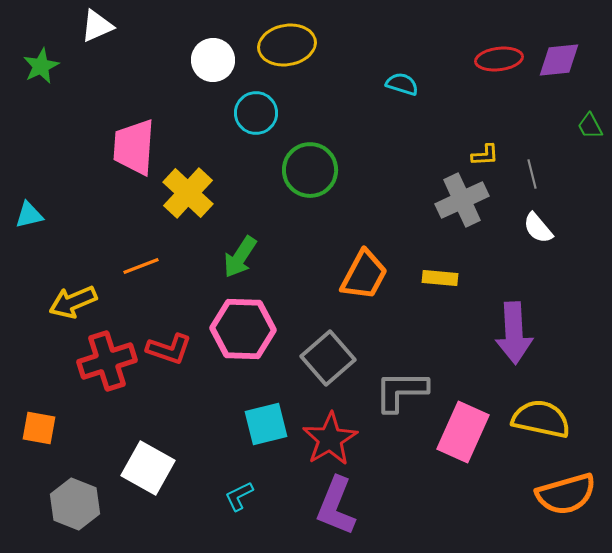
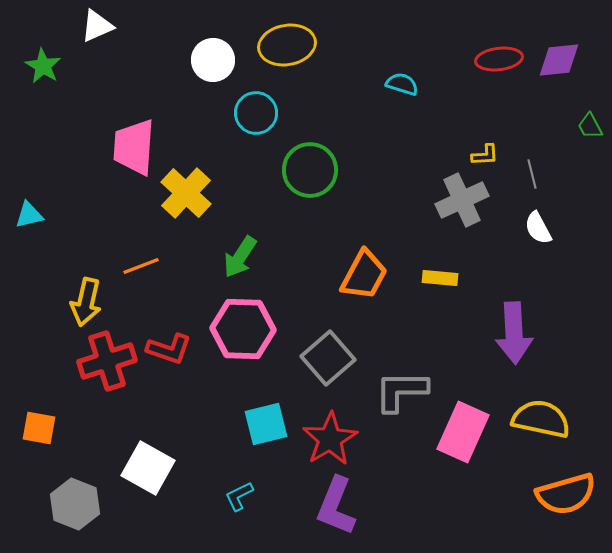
green star: moved 2 px right; rotated 15 degrees counterclockwise
yellow cross: moved 2 px left
white semicircle: rotated 12 degrees clockwise
yellow arrow: moved 13 px right; rotated 54 degrees counterclockwise
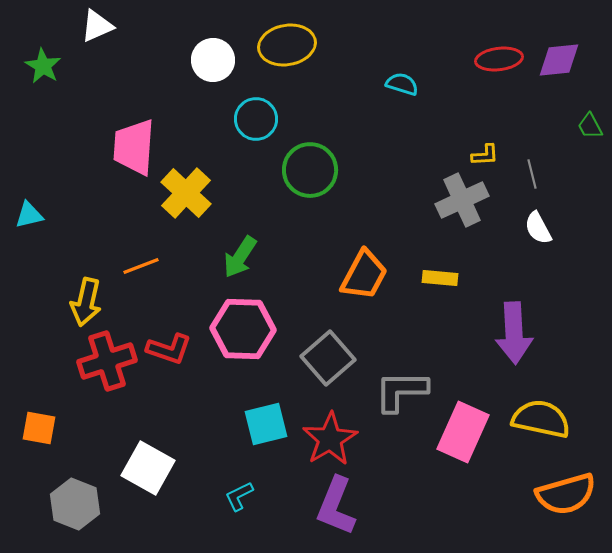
cyan circle: moved 6 px down
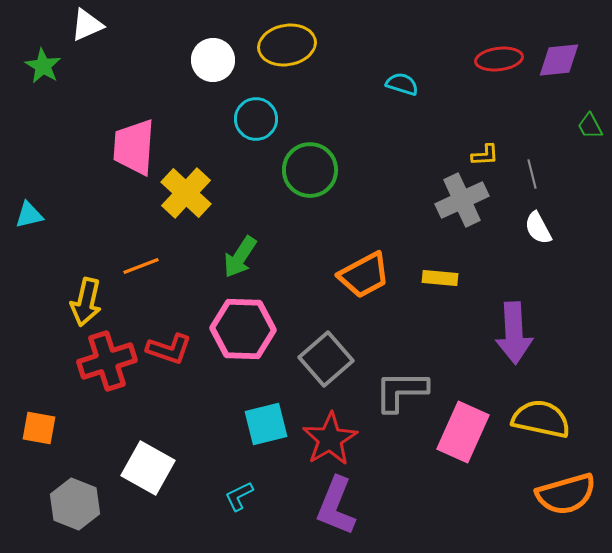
white triangle: moved 10 px left, 1 px up
orange trapezoid: rotated 34 degrees clockwise
gray square: moved 2 px left, 1 px down
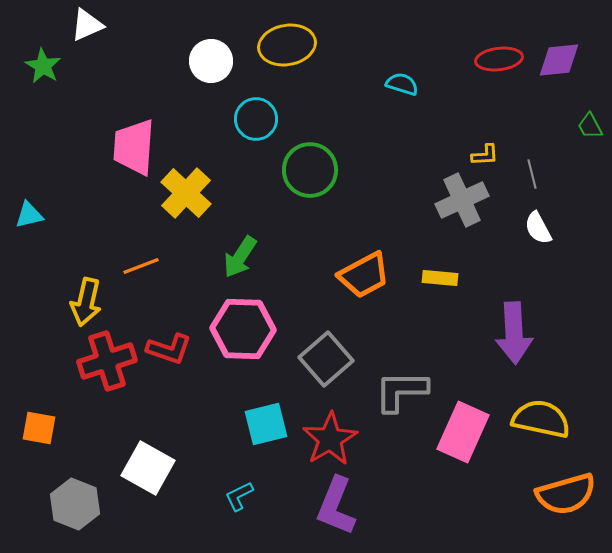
white circle: moved 2 px left, 1 px down
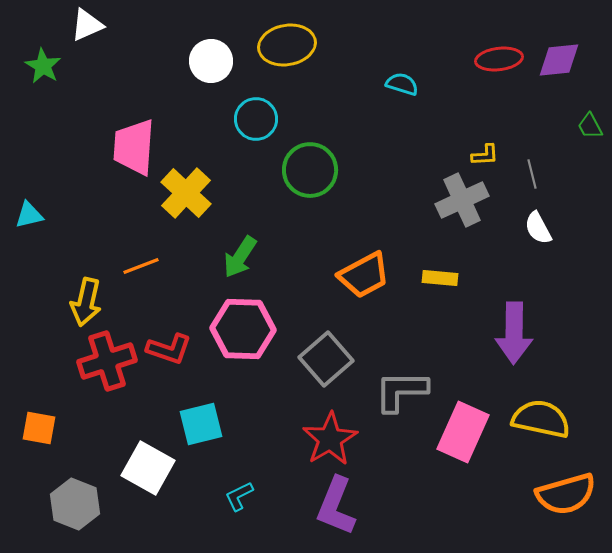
purple arrow: rotated 4 degrees clockwise
cyan square: moved 65 px left
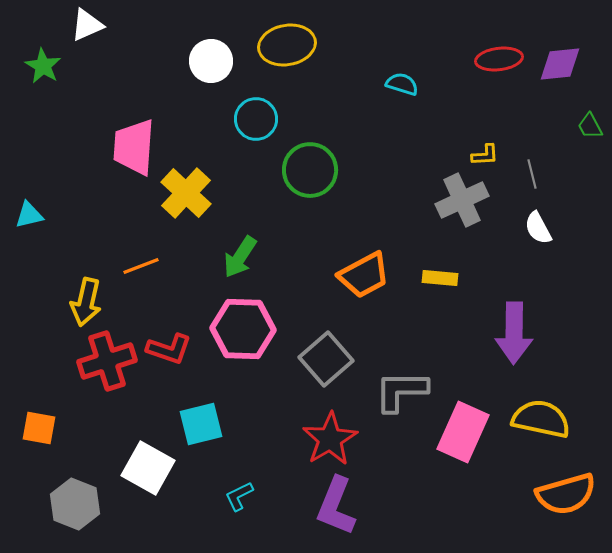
purple diamond: moved 1 px right, 4 px down
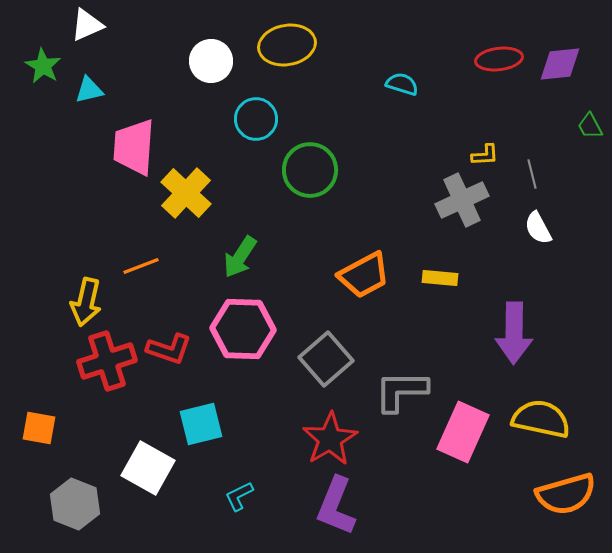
cyan triangle: moved 60 px right, 125 px up
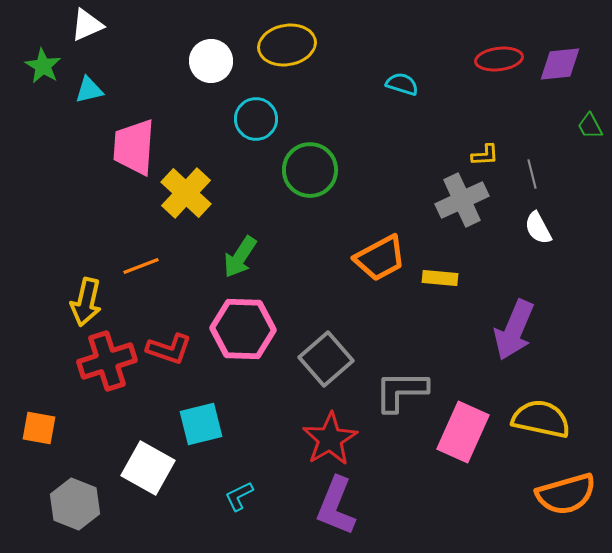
orange trapezoid: moved 16 px right, 17 px up
purple arrow: moved 3 px up; rotated 22 degrees clockwise
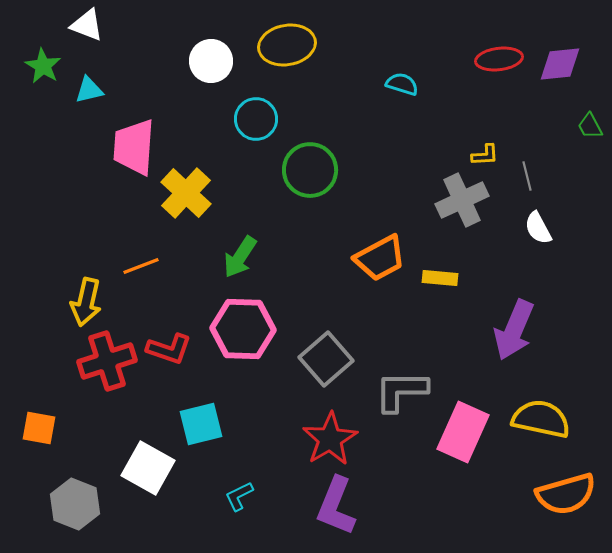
white triangle: rotated 45 degrees clockwise
gray line: moved 5 px left, 2 px down
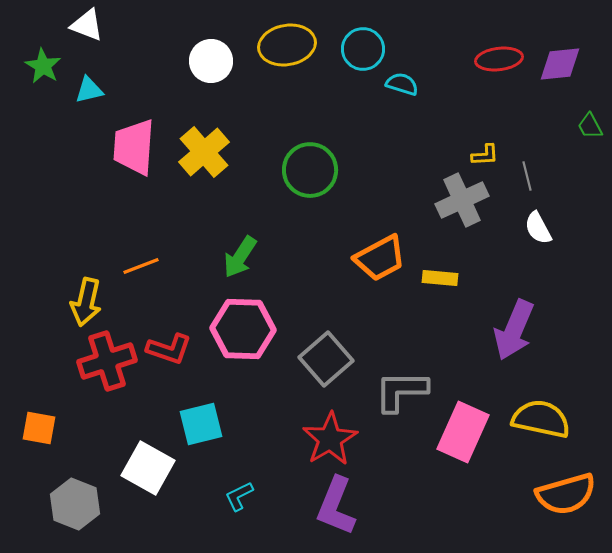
cyan circle: moved 107 px right, 70 px up
yellow cross: moved 18 px right, 41 px up; rotated 6 degrees clockwise
